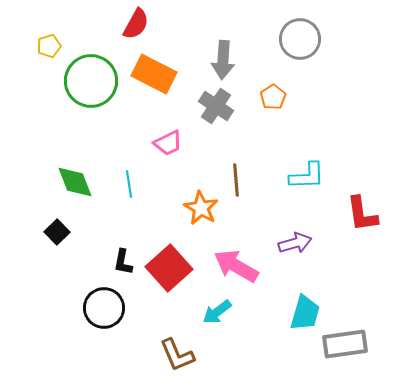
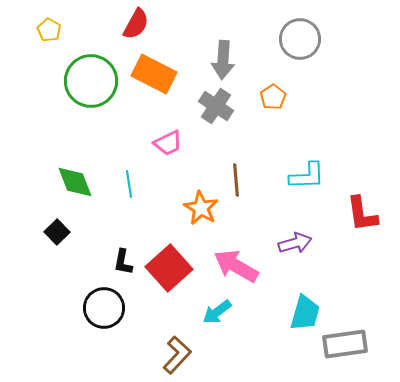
yellow pentagon: moved 16 px up; rotated 25 degrees counterclockwise
brown L-shape: rotated 114 degrees counterclockwise
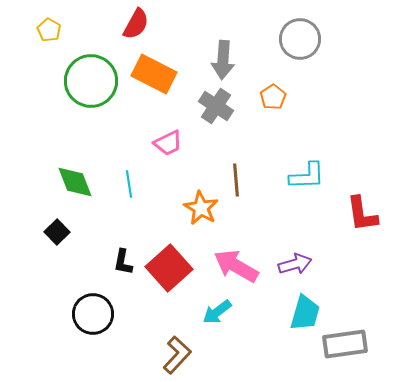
purple arrow: moved 21 px down
black circle: moved 11 px left, 6 px down
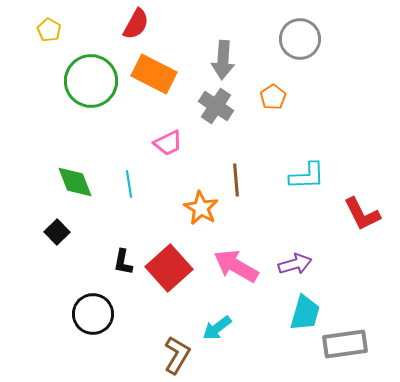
red L-shape: rotated 18 degrees counterclockwise
cyan arrow: moved 16 px down
brown L-shape: rotated 12 degrees counterclockwise
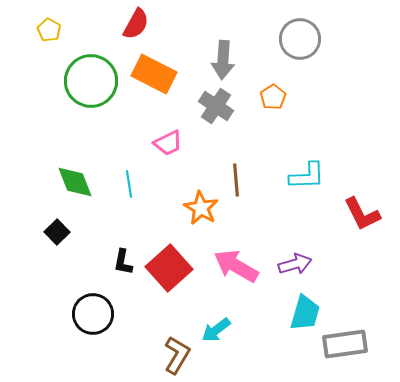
cyan arrow: moved 1 px left, 2 px down
